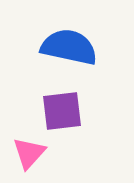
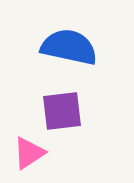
pink triangle: rotated 15 degrees clockwise
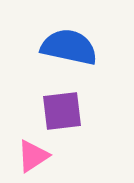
pink triangle: moved 4 px right, 3 px down
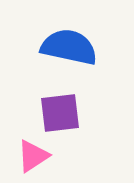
purple square: moved 2 px left, 2 px down
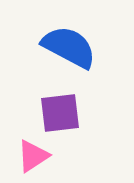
blue semicircle: rotated 16 degrees clockwise
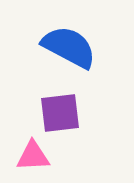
pink triangle: rotated 30 degrees clockwise
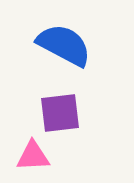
blue semicircle: moved 5 px left, 2 px up
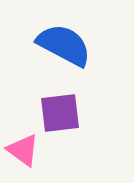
pink triangle: moved 10 px left, 6 px up; rotated 39 degrees clockwise
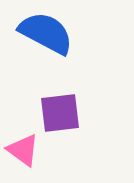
blue semicircle: moved 18 px left, 12 px up
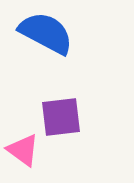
purple square: moved 1 px right, 4 px down
